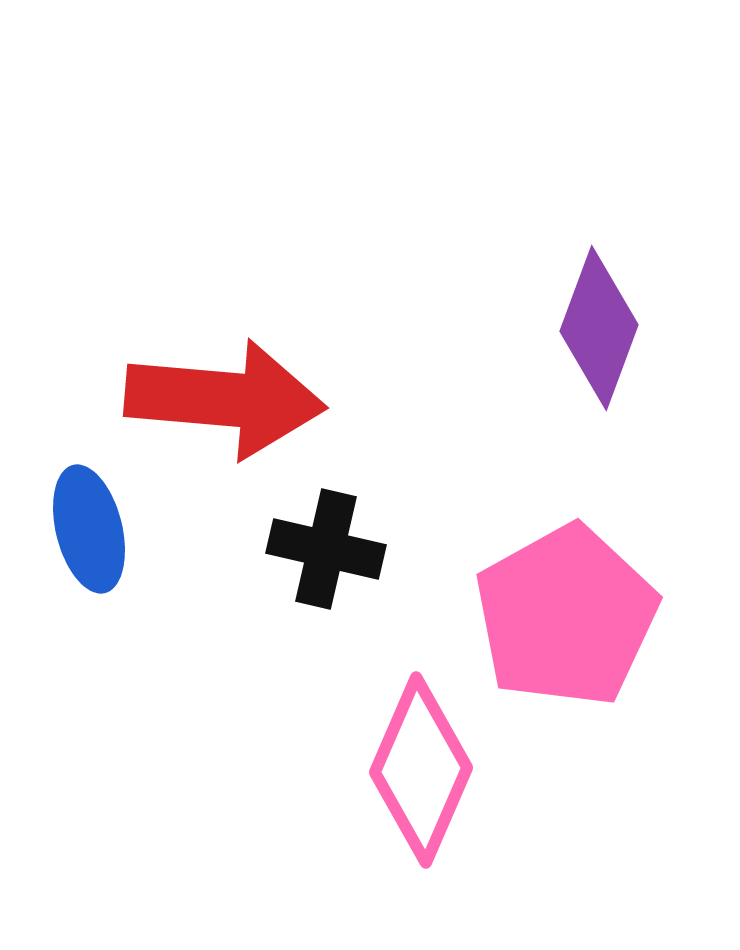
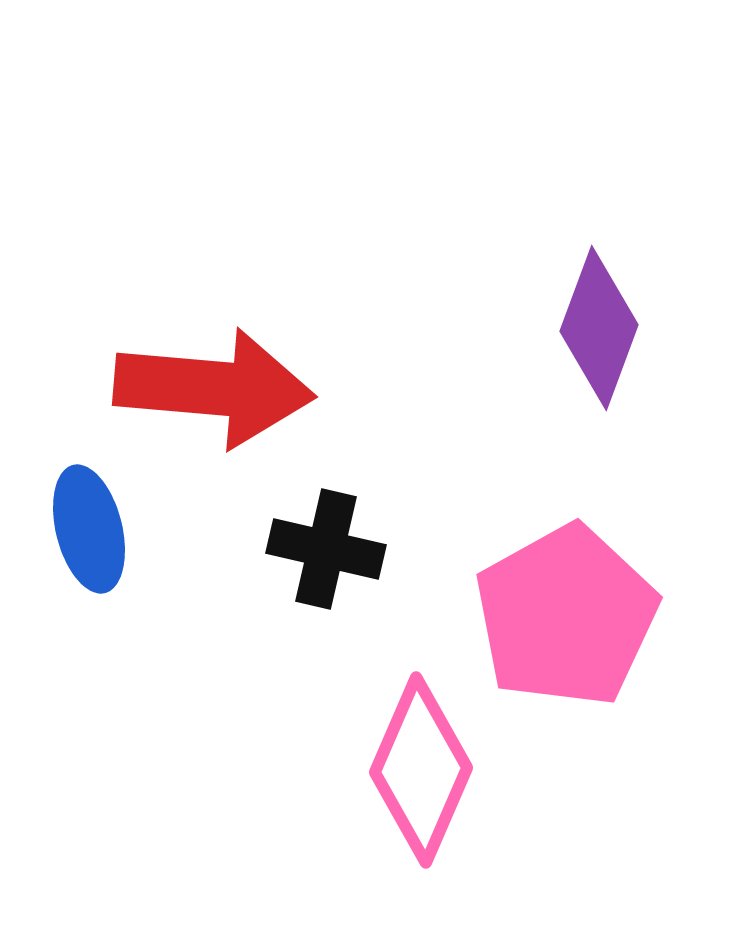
red arrow: moved 11 px left, 11 px up
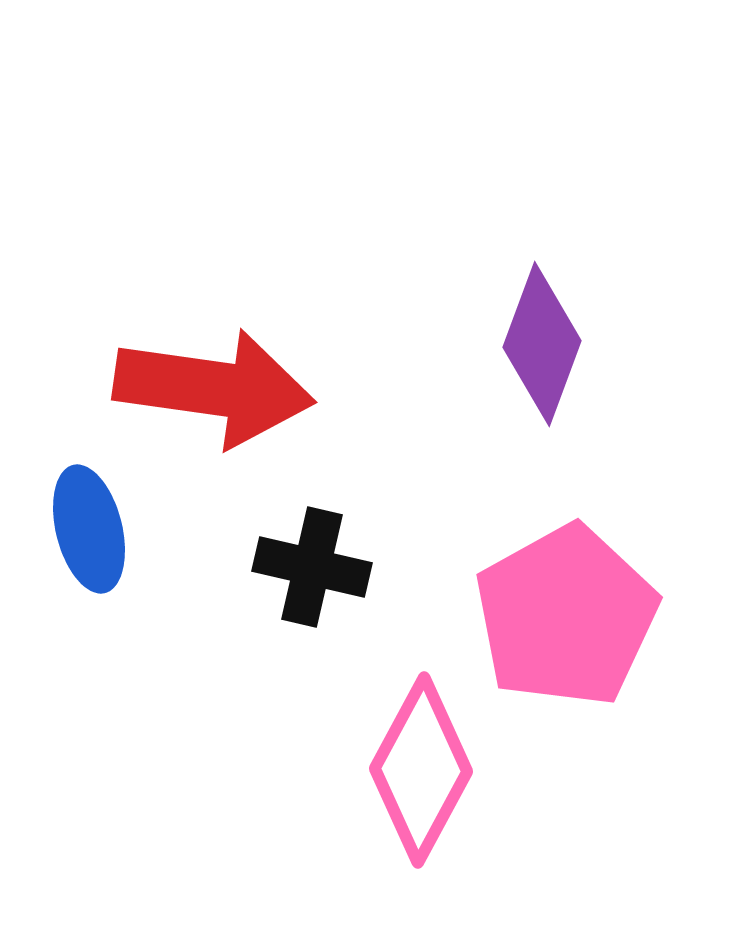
purple diamond: moved 57 px left, 16 px down
red arrow: rotated 3 degrees clockwise
black cross: moved 14 px left, 18 px down
pink diamond: rotated 5 degrees clockwise
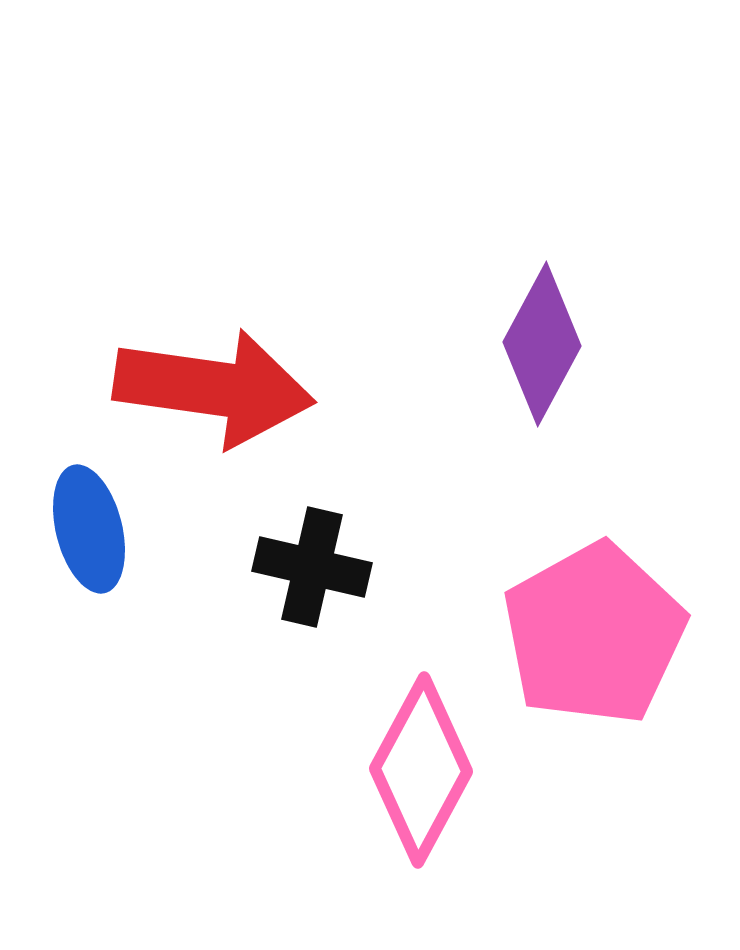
purple diamond: rotated 8 degrees clockwise
pink pentagon: moved 28 px right, 18 px down
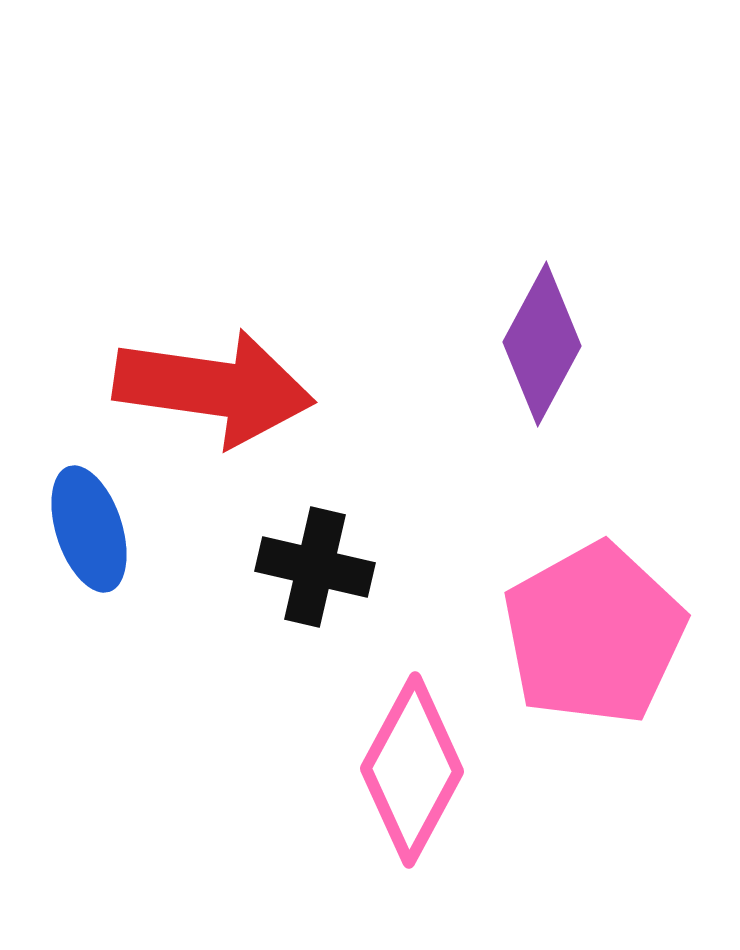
blue ellipse: rotated 4 degrees counterclockwise
black cross: moved 3 px right
pink diamond: moved 9 px left
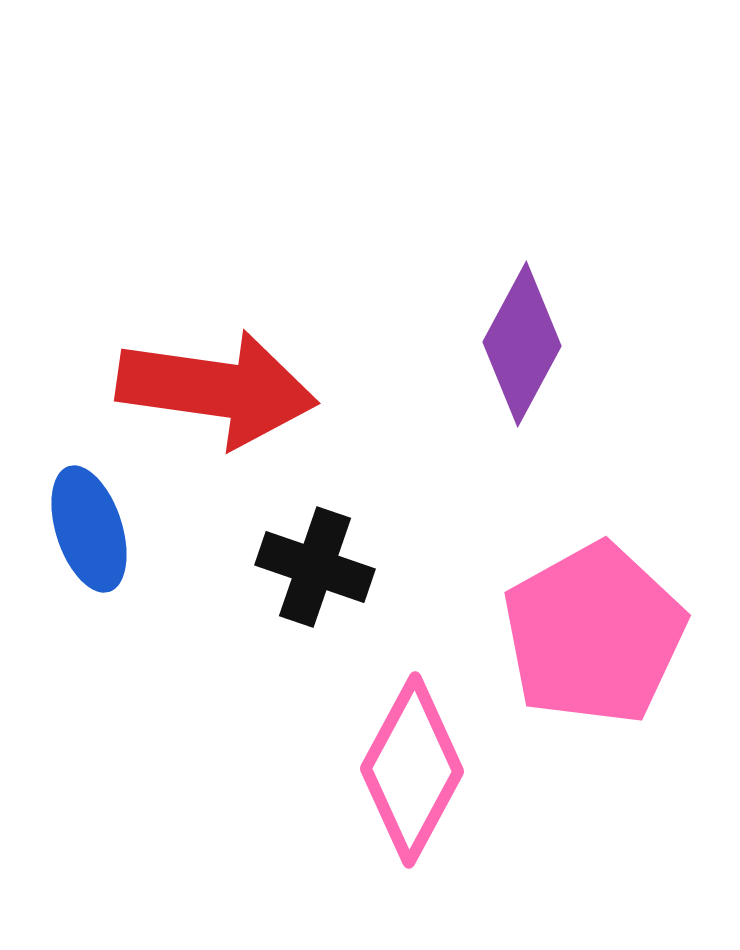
purple diamond: moved 20 px left
red arrow: moved 3 px right, 1 px down
black cross: rotated 6 degrees clockwise
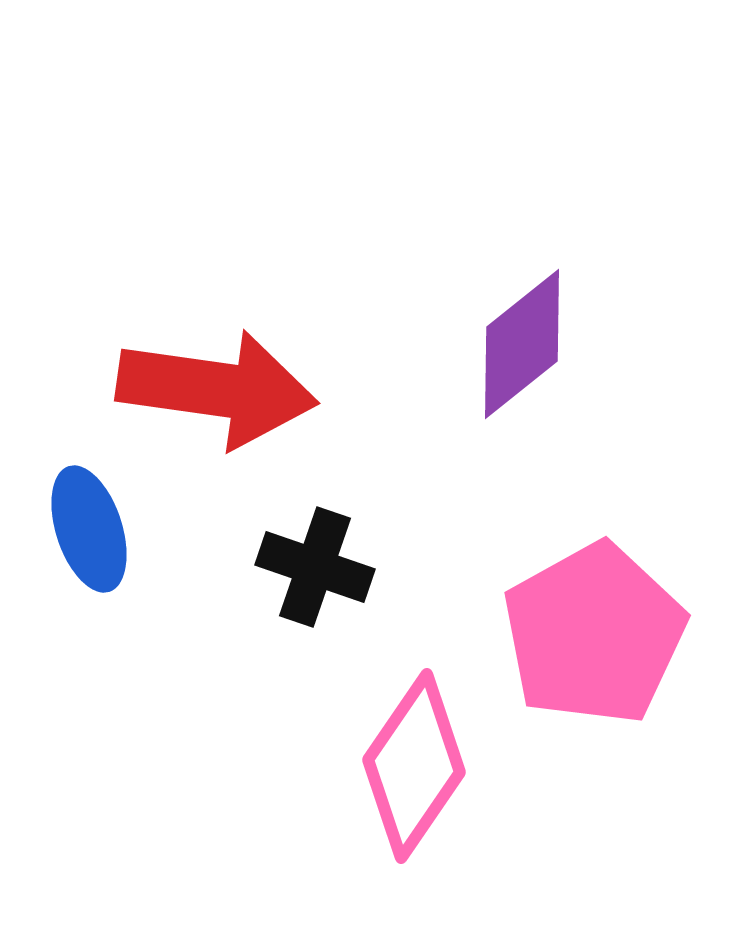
purple diamond: rotated 23 degrees clockwise
pink diamond: moved 2 px right, 4 px up; rotated 6 degrees clockwise
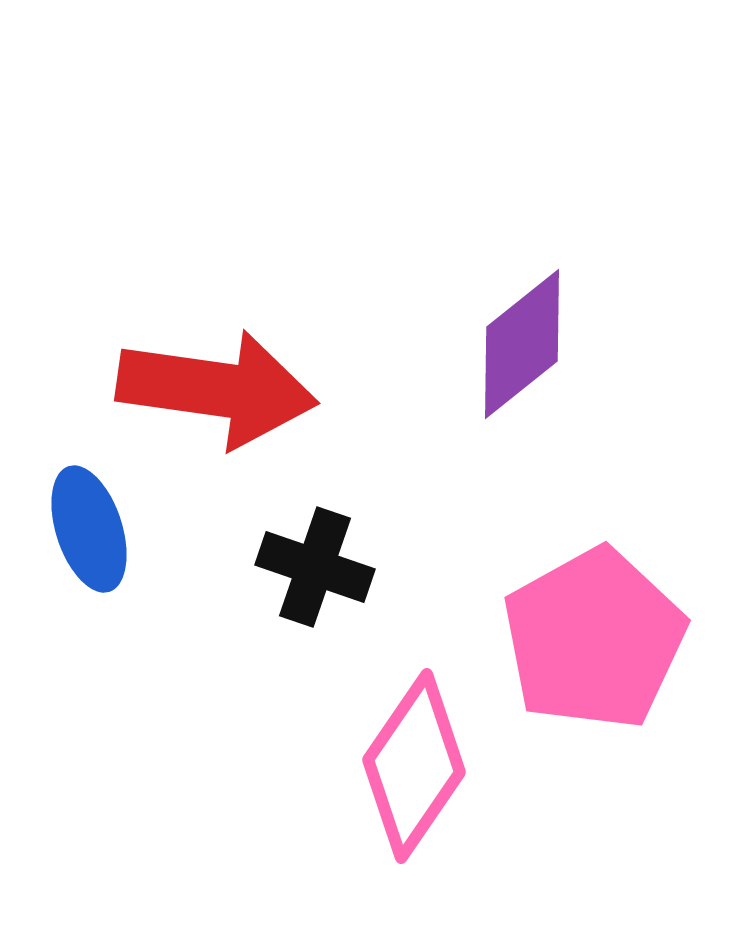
pink pentagon: moved 5 px down
